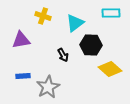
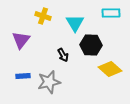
cyan triangle: rotated 24 degrees counterclockwise
purple triangle: rotated 42 degrees counterclockwise
gray star: moved 1 px right, 5 px up; rotated 15 degrees clockwise
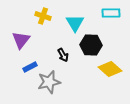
blue rectangle: moved 7 px right, 9 px up; rotated 24 degrees counterclockwise
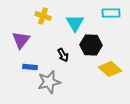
blue rectangle: rotated 32 degrees clockwise
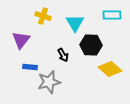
cyan rectangle: moved 1 px right, 2 px down
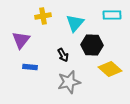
yellow cross: rotated 28 degrees counterclockwise
cyan triangle: rotated 12 degrees clockwise
black hexagon: moved 1 px right
gray star: moved 20 px right
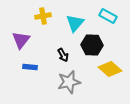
cyan rectangle: moved 4 px left, 1 px down; rotated 30 degrees clockwise
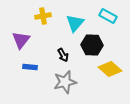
gray star: moved 4 px left
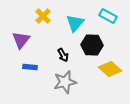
yellow cross: rotated 35 degrees counterclockwise
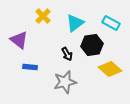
cyan rectangle: moved 3 px right, 7 px down
cyan triangle: rotated 12 degrees clockwise
purple triangle: moved 2 px left; rotated 30 degrees counterclockwise
black hexagon: rotated 10 degrees counterclockwise
black arrow: moved 4 px right, 1 px up
